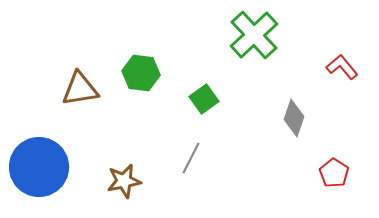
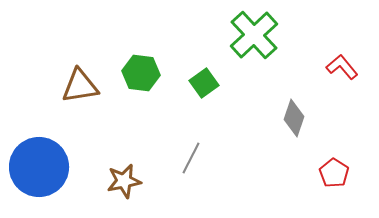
brown triangle: moved 3 px up
green square: moved 16 px up
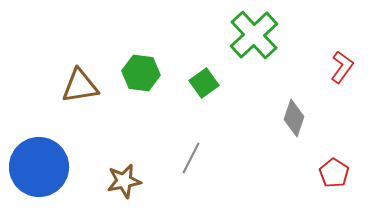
red L-shape: rotated 76 degrees clockwise
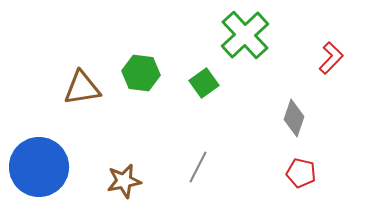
green cross: moved 9 px left
red L-shape: moved 11 px left, 9 px up; rotated 8 degrees clockwise
brown triangle: moved 2 px right, 2 px down
gray line: moved 7 px right, 9 px down
red pentagon: moved 33 px left; rotated 20 degrees counterclockwise
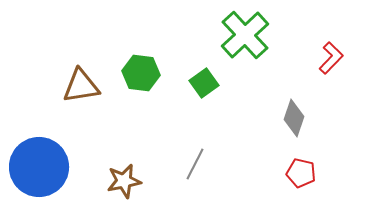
brown triangle: moved 1 px left, 2 px up
gray line: moved 3 px left, 3 px up
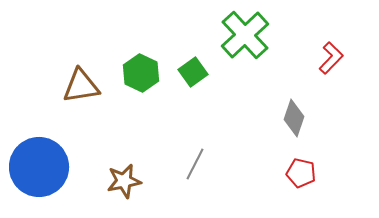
green hexagon: rotated 18 degrees clockwise
green square: moved 11 px left, 11 px up
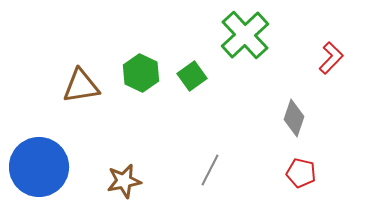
green square: moved 1 px left, 4 px down
gray line: moved 15 px right, 6 px down
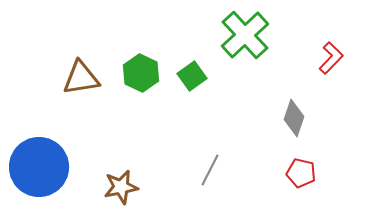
brown triangle: moved 8 px up
brown star: moved 3 px left, 6 px down
